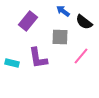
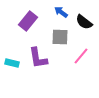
blue arrow: moved 2 px left, 1 px down
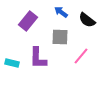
black semicircle: moved 3 px right, 2 px up
purple L-shape: rotated 10 degrees clockwise
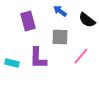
blue arrow: moved 1 px left, 1 px up
purple rectangle: rotated 54 degrees counterclockwise
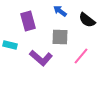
purple L-shape: moved 3 px right; rotated 50 degrees counterclockwise
cyan rectangle: moved 2 px left, 18 px up
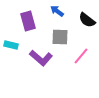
blue arrow: moved 3 px left
cyan rectangle: moved 1 px right
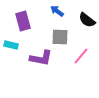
purple rectangle: moved 5 px left
purple L-shape: rotated 30 degrees counterclockwise
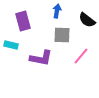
blue arrow: rotated 64 degrees clockwise
gray square: moved 2 px right, 2 px up
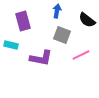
gray square: rotated 18 degrees clockwise
pink line: moved 1 px up; rotated 24 degrees clockwise
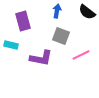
black semicircle: moved 8 px up
gray square: moved 1 px left, 1 px down
